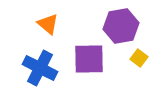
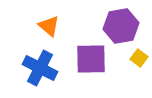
orange triangle: moved 1 px right, 2 px down
purple square: moved 2 px right
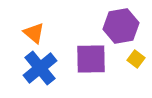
orange triangle: moved 15 px left, 7 px down
yellow square: moved 3 px left, 1 px down
blue cross: rotated 24 degrees clockwise
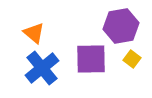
yellow square: moved 4 px left
blue cross: moved 2 px right
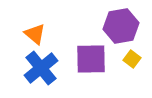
orange triangle: moved 1 px right, 1 px down
blue cross: moved 1 px left
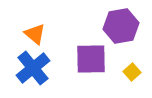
yellow square: moved 13 px down; rotated 12 degrees clockwise
blue cross: moved 8 px left
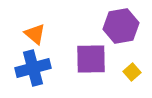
blue cross: rotated 24 degrees clockwise
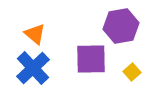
blue cross: rotated 28 degrees counterclockwise
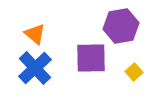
purple square: moved 1 px up
blue cross: moved 2 px right
yellow square: moved 2 px right
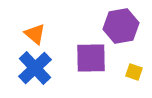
yellow square: rotated 30 degrees counterclockwise
